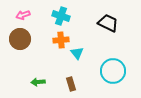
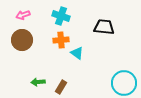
black trapezoid: moved 4 px left, 4 px down; rotated 20 degrees counterclockwise
brown circle: moved 2 px right, 1 px down
cyan triangle: rotated 16 degrees counterclockwise
cyan circle: moved 11 px right, 12 px down
brown rectangle: moved 10 px left, 3 px down; rotated 48 degrees clockwise
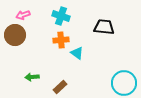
brown circle: moved 7 px left, 5 px up
green arrow: moved 6 px left, 5 px up
brown rectangle: moved 1 px left; rotated 16 degrees clockwise
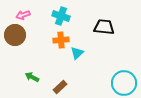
cyan triangle: rotated 40 degrees clockwise
green arrow: rotated 32 degrees clockwise
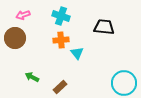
brown circle: moved 3 px down
cyan triangle: rotated 24 degrees counterclockwise
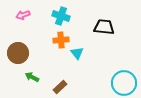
brown circle: moved 3 px right, 15 px down
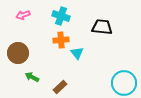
black trapezoid: moved 2 px left
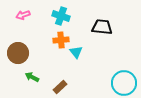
cyan triangle: moved 1 px left, 1 px up
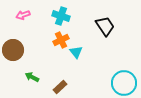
black trapezoid: moved 3 px right, 1 px up; rotated 50 degrees clockwise
orange cross: rotated 21 degrees counterclockwise
brown circle: moved 5 px left, 3 px up
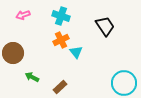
brown circle: moved 3 px down
